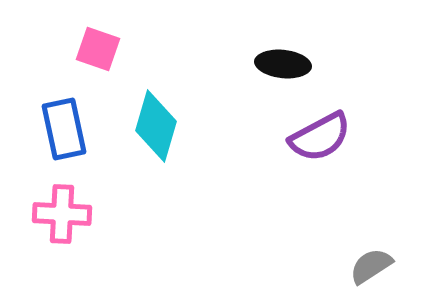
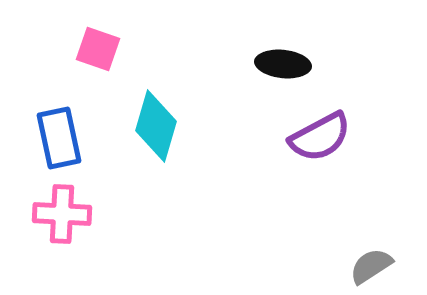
blue rectangle: moved 5 px left, 9 px down
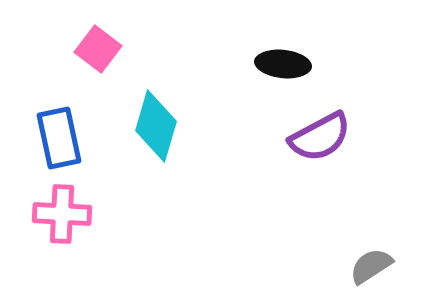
pink square: rotated 18 degrees clockwise
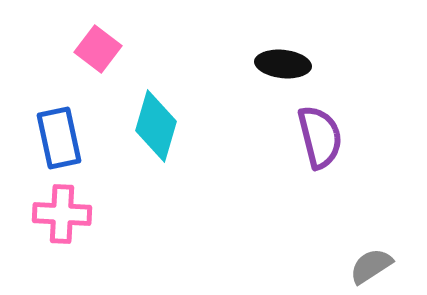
purple semicircle: rotated 76 degrees counterclockwise
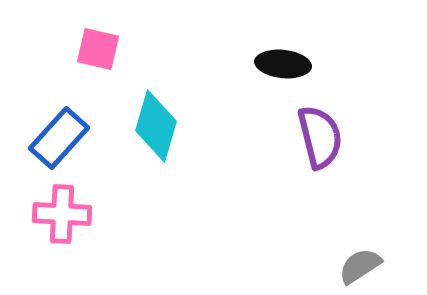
pink square: rotated 24 degrees counterclockwise
blue rectangle: rotated 54 degrees clockwise
gray semicircle: moved 11 px left
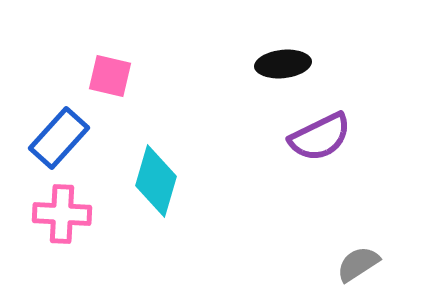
pink square: moved 12 px right, 27 px down
black ellipse: rotated 12 degrees counterclockwise
cyan diamond: moved 55 px down
purple semicircle: rotated 78 degrees clockwise
gray semicircle: moved 2 px left, 2 px up
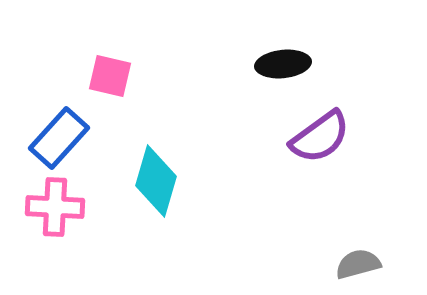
purple semicircle: rotated 10 degrees counterclockwise
pink cross: moved 7 px left, 7 px up
gray semicircle: rotated 18 degrees clockwise
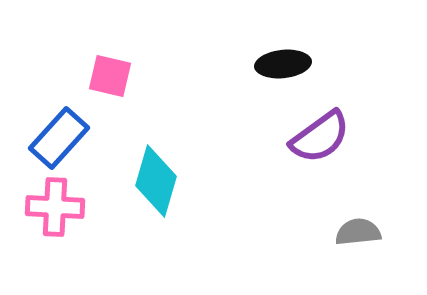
gray semicircle: moved 32 px up; rotated 9 degrees clockwise
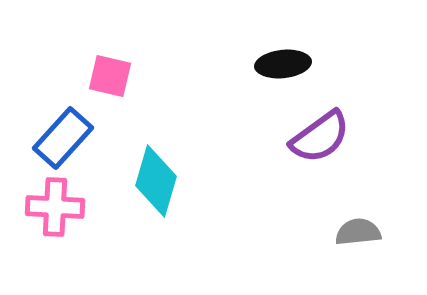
blue rectangle: moved 4 px right
